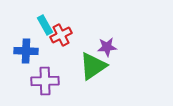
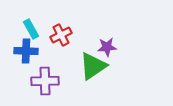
cyan rectangle: moved 14 px left, 4 px down
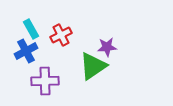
blue cross: rotated 30 degrees counterclockwise
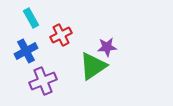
cyan rectangle: moved 11 px up
purple cross: moved 2 px left; rotated 20 degrees counterclockwise
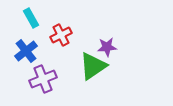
blue cross: rotated 10 degrees counterclockwise
purple cross: moved 2 px up
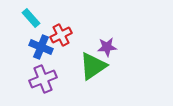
cyan rectangle: rotated 12 degrees counterclockwise
blue cross: moved 15 px right, 4 px up; rotated 30 degrees counterclockwise
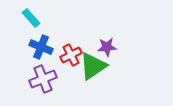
red cross: moved 10 px right, 20 px down
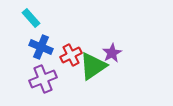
purple star: moved 5 px right, 6 px down; rotated 24 degrees counterclockwise
